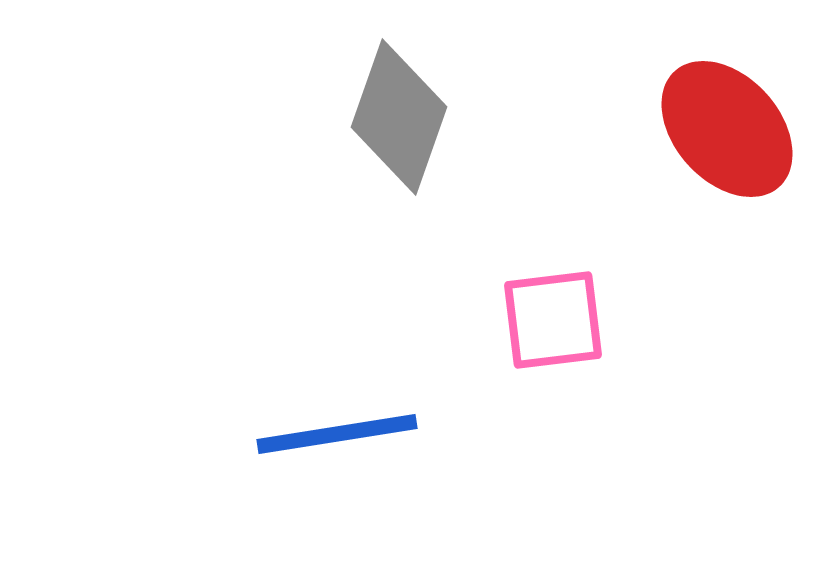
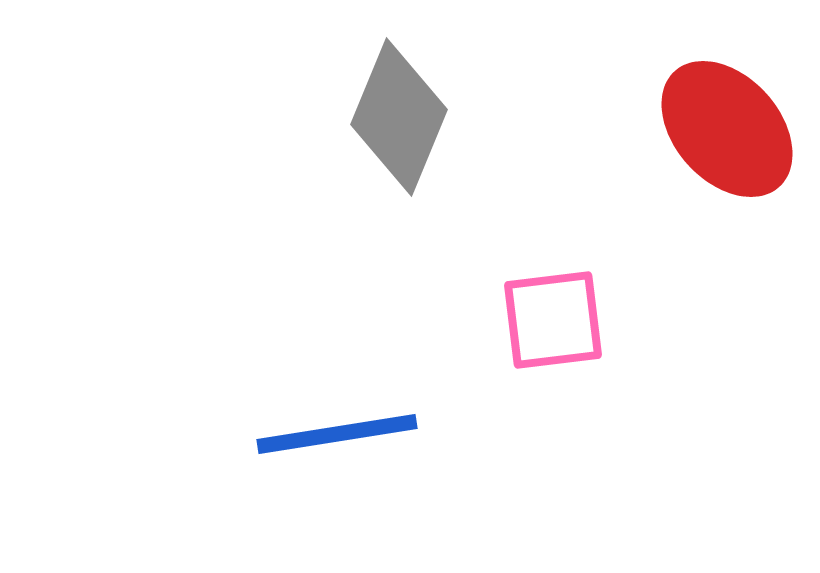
gray diamond: rotated 3 degrees clockwise
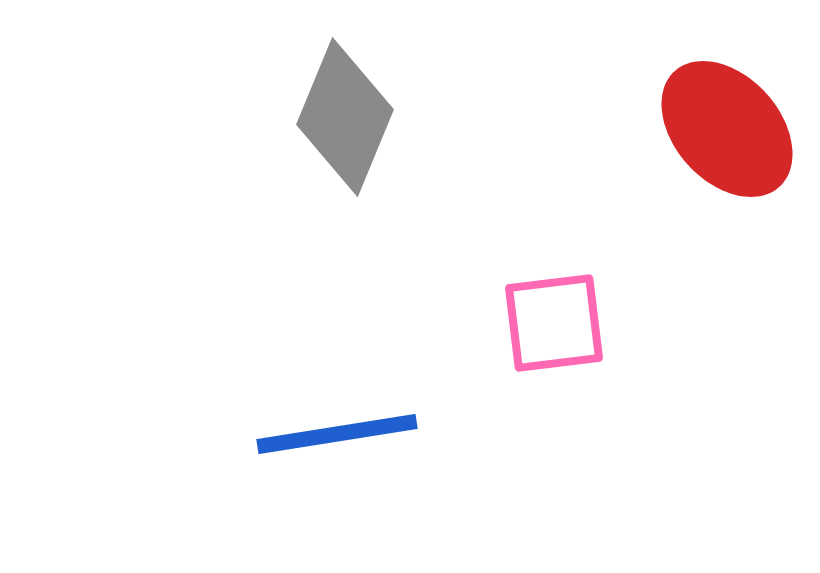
gray diamond: moved 54 px left
pink square: moved 1 px right, 3 px down
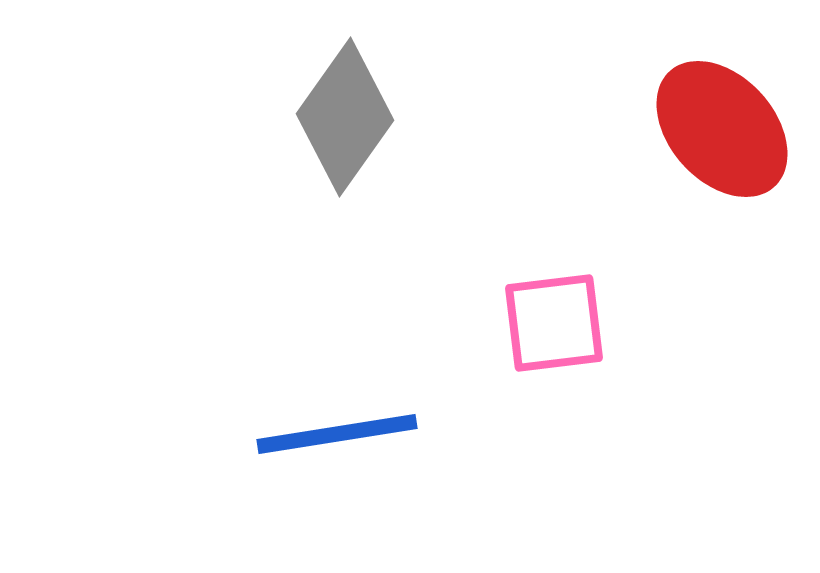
gray diamond: rotated 13 degrees clockwise
red ellipse: moved 5 px left
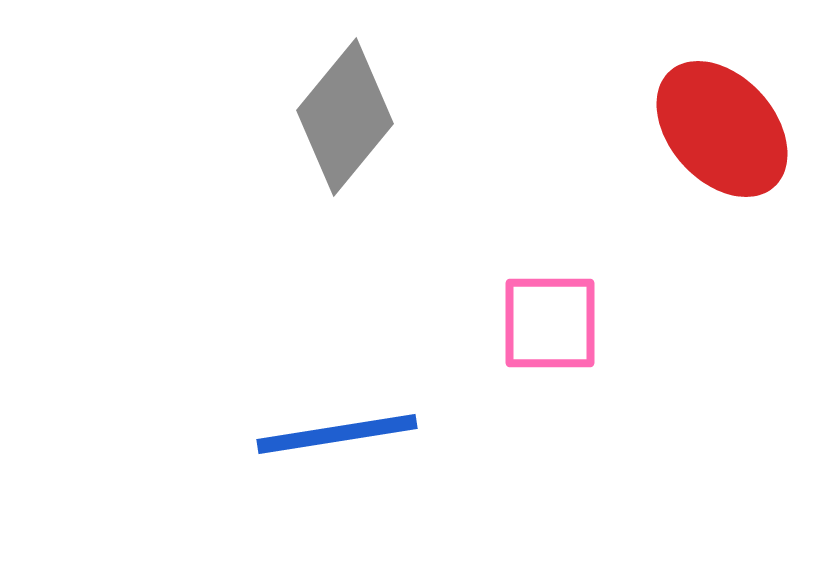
gray diamond: rotated 4 degrees clockwise
pink square: moved 4 px left; rotated 7 degrees clockwise
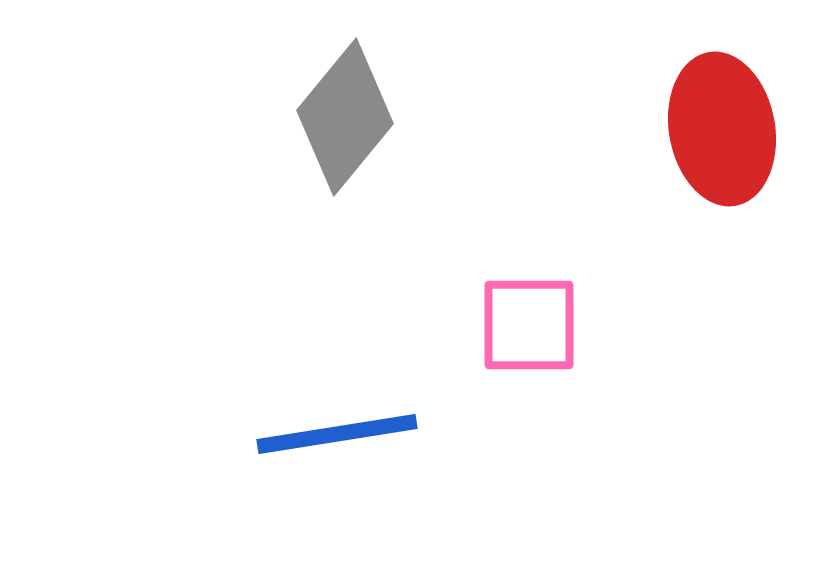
red ellipse: rotated 32 degrees clockwise
pink square: moved 21 px left, 2 px down
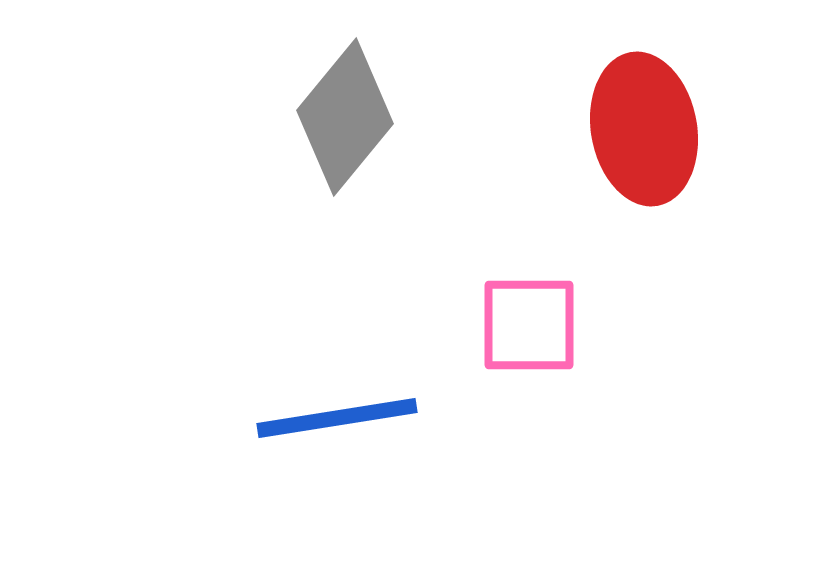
red ellipse: moved 78 px left
blue line: moved 16 px up
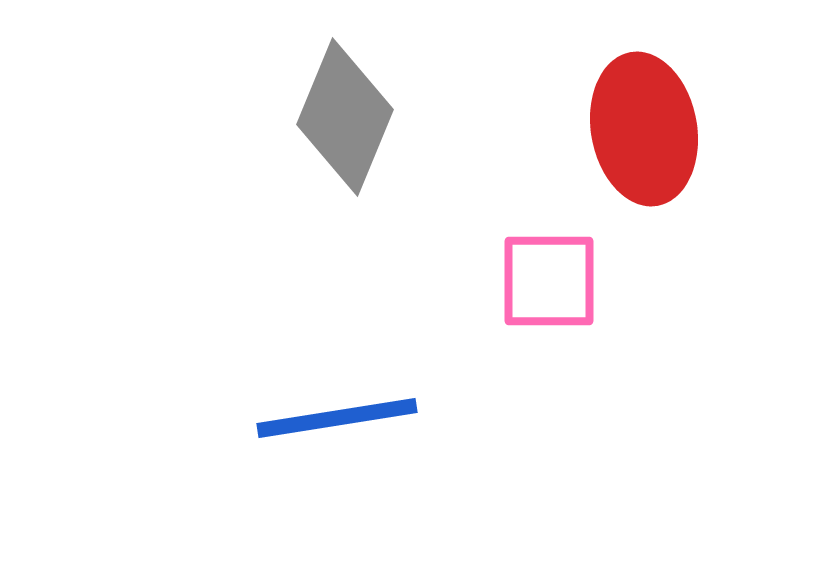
gray diamond: rotated 17 degrees counterclockwise
pink square: moved 20 px right, 44 px up
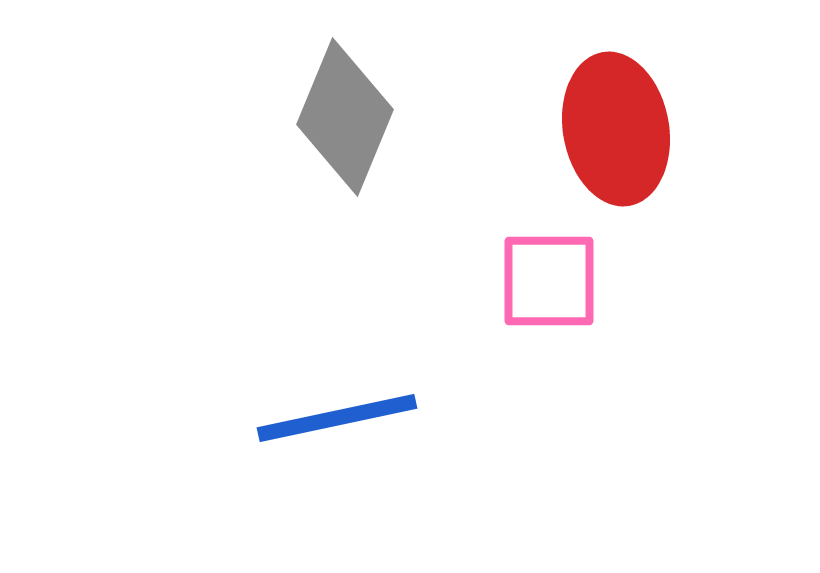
red ellipse: moved 28 px left
blue line: rotated 3 degrees counterclockwise
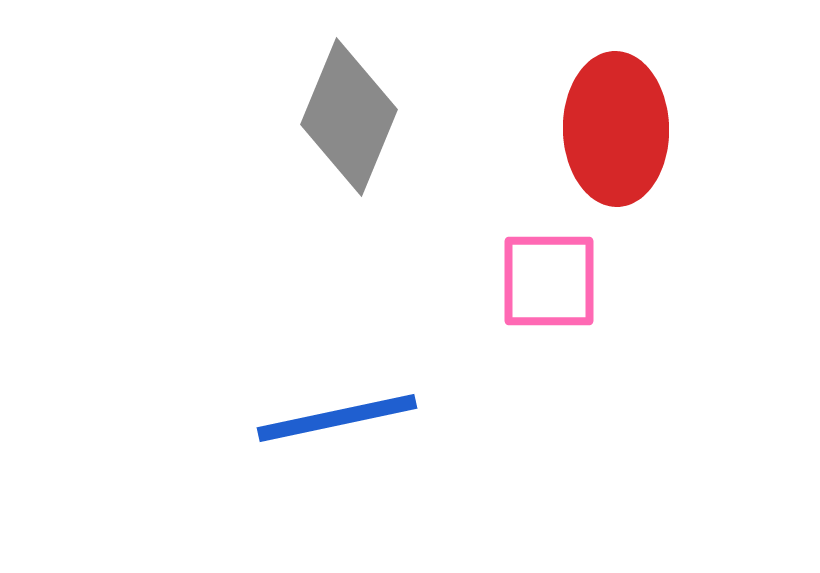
gray diamond: moved 4 px right
red ellipse: rotated 9 degrees clockwise
